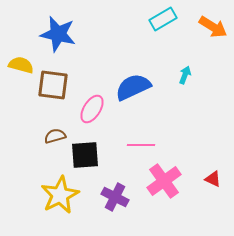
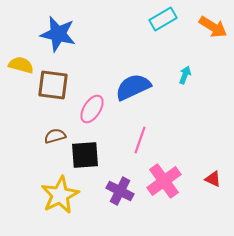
pink line: moved 1 px left, 5 px up; rotated 72 degrees counterclockwise
purple cross: moved 5 px right, 6 px up
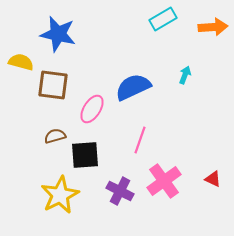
orange arrow: rotated 36 degrees counterclockwise
yellow semicircle: moved 3 px up
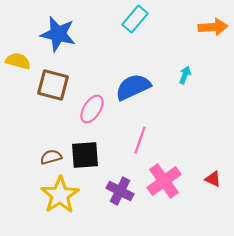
cyan rectangle: moved 28 px left; rotated 20 degrees counterclockwise
yellow semicircle: moved 3 px left, 1 px up
brown square: rotated 8 degrees clockwise
brown semicircle: moved 4 px left, 21 px down
yellow star: rotated 6 degrees counterclockwise
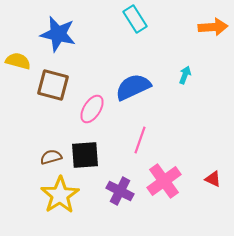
cyan rectangle: rotated 72 degrees counterclockwise
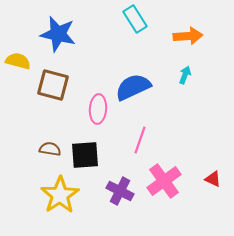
orange arrow: moved 25 px left, 9 px down
pink ellipse: moved 6 px right; rotated 28 degrees counterclockwise
brown semicircle: moved 1 px left, 8 px up; rotated 25 degrees clockwise
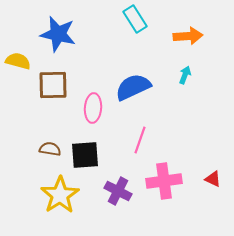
brown square: rotated 16 degrees counterclockwise
pink ellipse: moved 5 px left, 1 px up
pink cross: rotated 28 degrees clockwise
purple cross: moved 2 px left
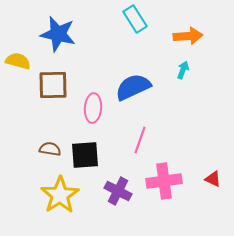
cyan arrow: moved 2 px left, 5 px up
